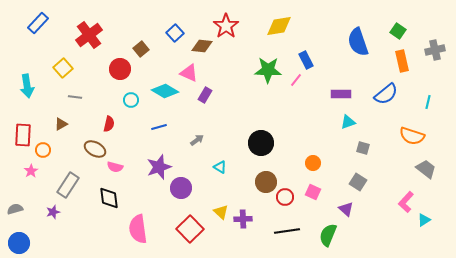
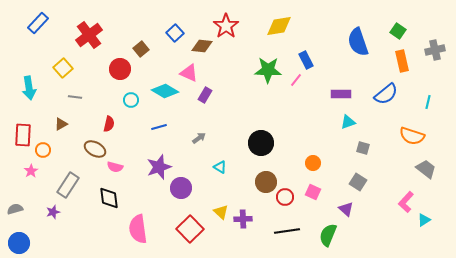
cyan arrow at (27, 86): moved 2 px right, 2 px down
gray arrow at (197, 140): moved 2 px right, 2 px up
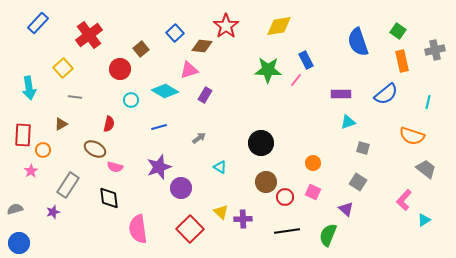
pink triangle at (189, 73): moved 3 px up; rotated 42 degrees counterclockwise
pink L-shape at (406, 202): moved 2 px left, 2 px up
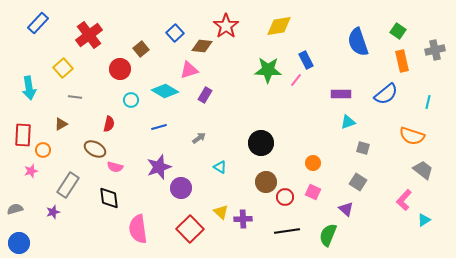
gray trapezoid at (426, 169): moved 3 px left, 1 px down
pink star at (31, 171): rotated 16 degrees clockwise
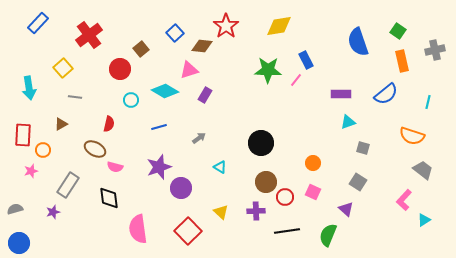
purple cross at (243, 219): moved 13 px right, 8 px up
red square at (190, 229): moved 2 px left, 2 px down
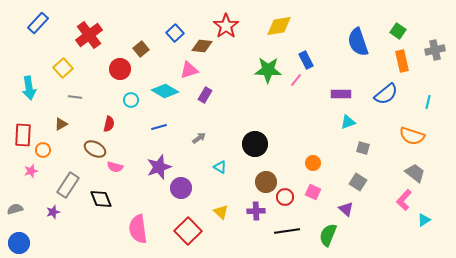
black circle at (261, 143): moved 6 px left, 1 px down
gray trapezoid at (423, 170): moved 8 px left, 3 px down
black diamond at (109, 198): moved 8 px left, 1 px down; rotated 15 degrees counterclockwise
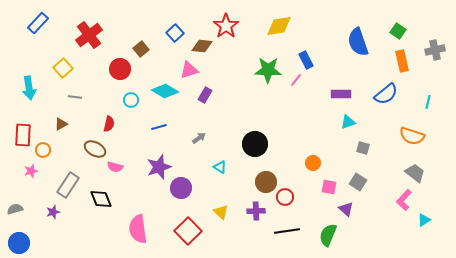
pink square at (313, 192): moved 16 px right, 5 px up; rotated 14 degrees counterclockwise
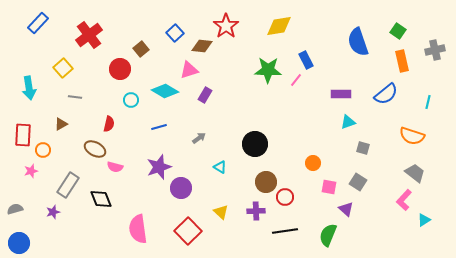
black line at (287, 231): moved 2 px left
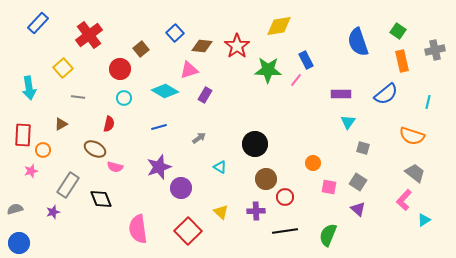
red star at (226, 26): moved 11 px right, 20 px down
gray line at (75, 97): moved 3 px right
cyan circle at (131, 100): moved 7 px left, 2 px up
cyan triangle at (348, 122): rotated 35 degrees counterclockwise
brown circle at (266, 182): moved 3 px up
purple triangle at (346, 209): moved 12 px right
